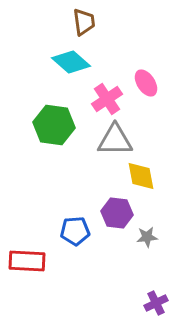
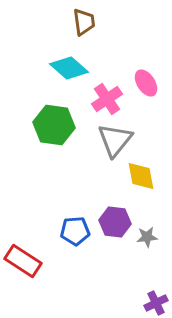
cyan diamond: moved 2 px left, 6 px down
gray triangle: rotated 51 degrees counterclockwise
purple hexagon: moved 2 px left, 9 px down
red rectangle: moved 4 px left; rotated 30 degrees clockwise
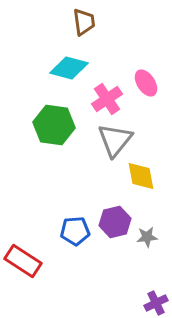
cyan diamond: rotated 27 degrees counterclockwise
purple hexagon: rotated 20 degrees counterclockwise
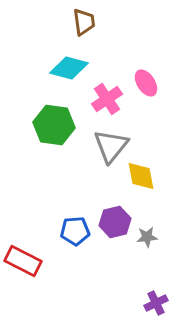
gray triangle: moved 4 px left, 6 px down
red rectangle: rotated 6 degrees counterclockwise
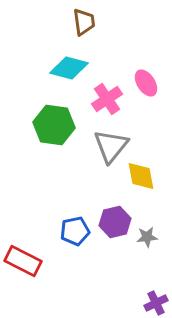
blue pentagon: rotated 8 degrees counterclockwise
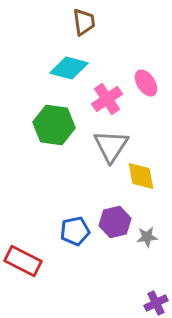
gray triangle: rotated 6 degrees counterclockwise
